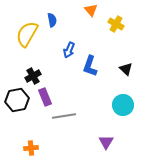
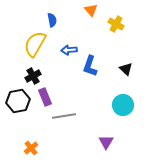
yellow semicircle: moved 8 px right, 10 px down
blue arrow: rotated 63 degrees clockwise
black hexagon: moved 1 px right, 1 px down
orange cross: rotated 32 degrees counterclockwise
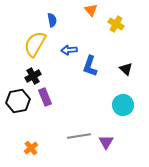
gray line: moved 15 px right, 20 px down
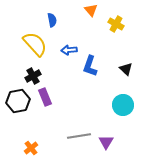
yellow semicircle: rotated 108 degrees clockwise
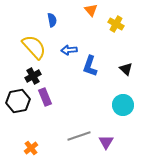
yellow semicircle: moved 1 px left, 3 px down
gray line: rotated 10 degrees counterclockwise
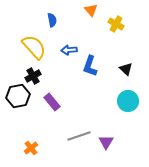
purple rectangle: moved 7 px right, 5 px down; rotated 18 degrees counterclockwise
black hexagon: moved 5 px up
cyan circle: moved 5 px right, 4 px up
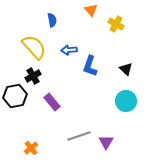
black hexagon: moved 3 px left
cyan circle: moved 2 px left
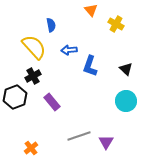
blue semicircle: moved 1 px left, 5 px down
black hexagon: moved 1 px down; rotated 10 degrees counterclockwise
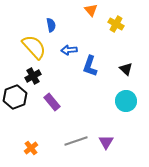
gray line: moved 3 px left, 5 px down
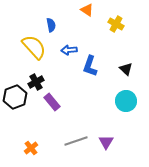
orange triangle: moved 4 px left; rotated 16 degrees counterclockwise
black cross: moved 3 px right, 6 px down
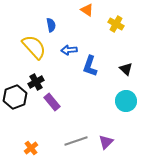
purple triangle: rotated 14 degrees clockwise
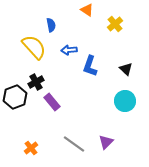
yellow cross: moved 1 px left; rotated 21 degrees clockwise
cyan circle: moved 1 px left
gray line: moved 2 px left, 3 px down; rotated 55 degrees clockwise
